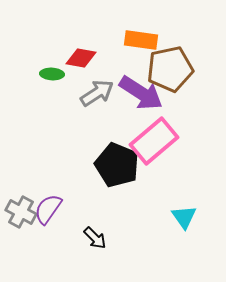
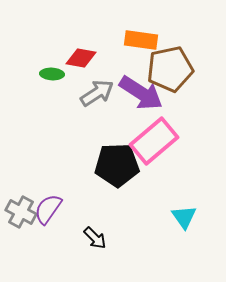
black pentagon: rotated 24 degrees counterclockwise
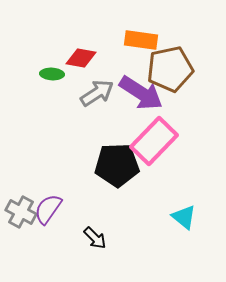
pink rectangle: rotated 6 degrees counterclockwise
cyan triangle: rotated 16 degrees counterclockwise
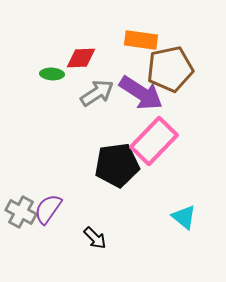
red diamond: rotated 12 degrees counterclockwise
black pentagon: rotated 6 degrees counterclockwise
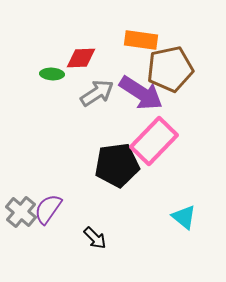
gray cross: rotated 12 degrees clockwise
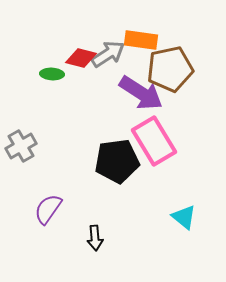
red diamond: rotated 16 degrees clockwise
gray arrow: moved 11 px right, 39 px up
pink rectangle: rotated 75 degrees counterclockwise
black pentagon: moved 4 px up
gray cross: moved 66 px up; rotated 20 degrees clockwise
black arrow: rotated 40 degrees clockwise
